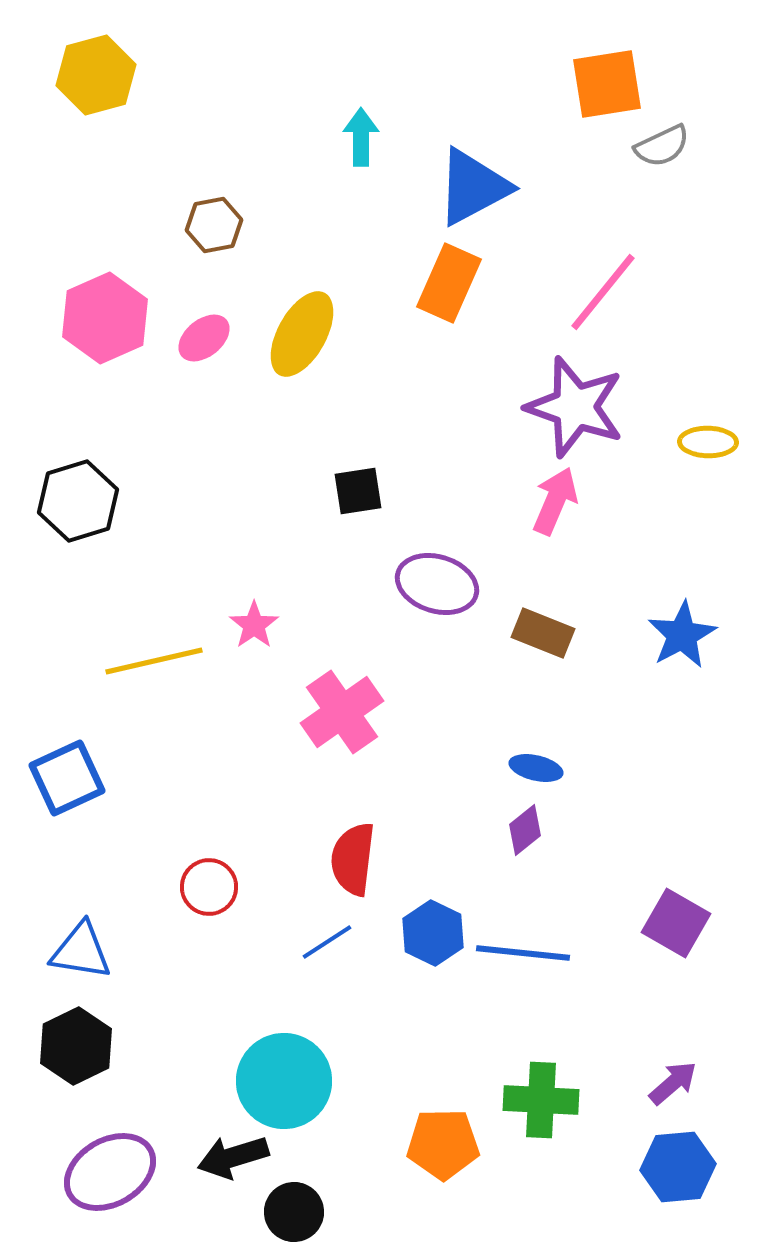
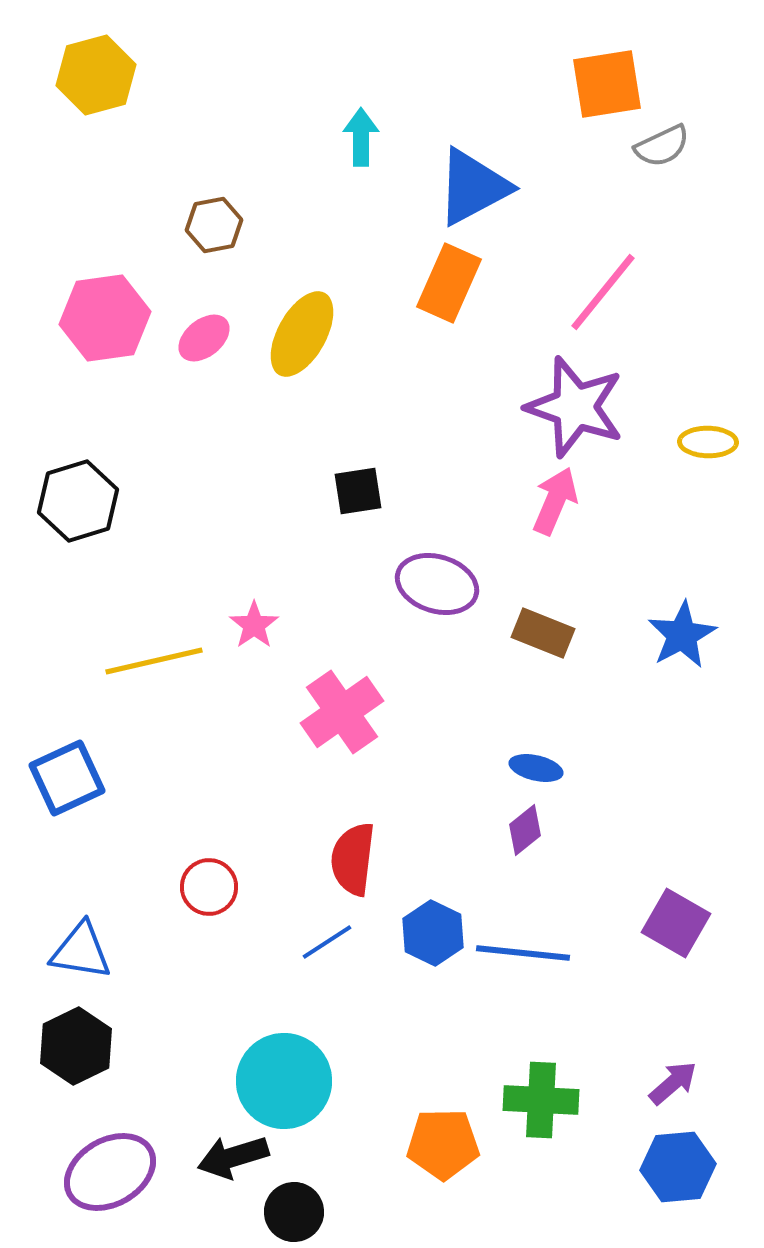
pink hexagon at (105, 318): rotated 16 degrees clockwise
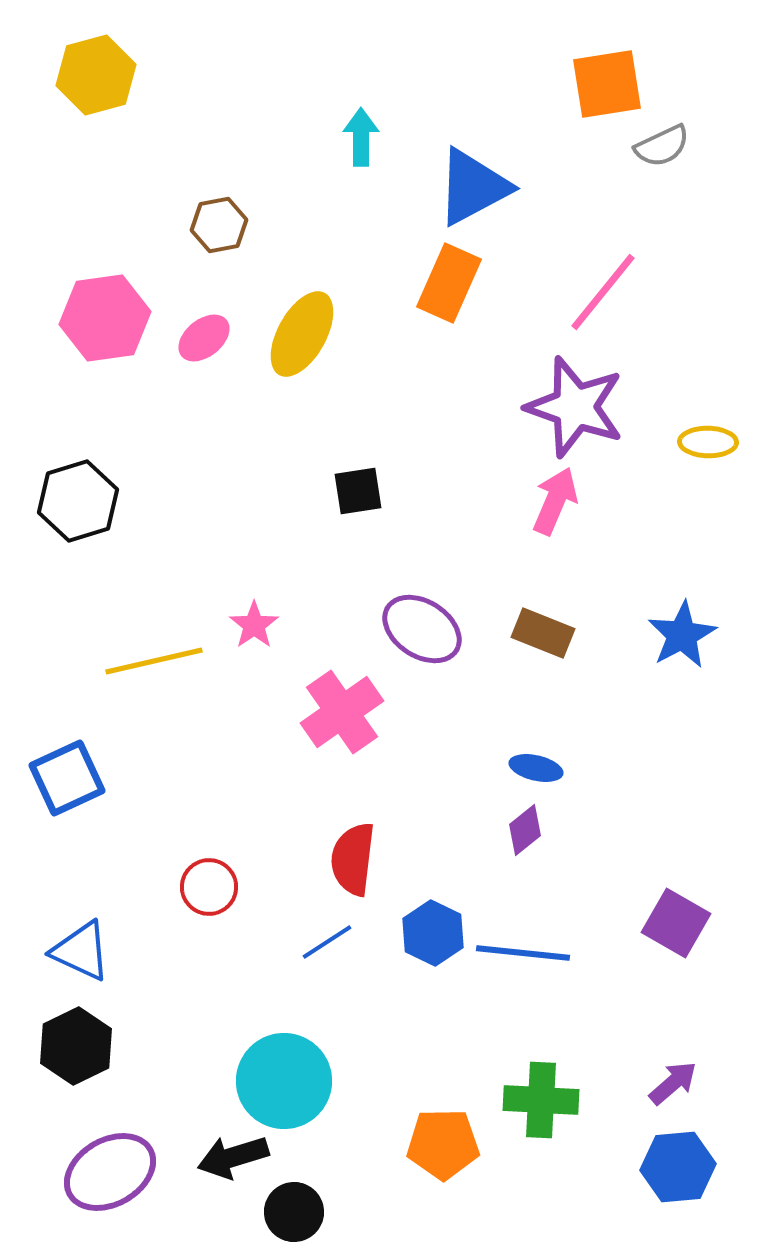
brown hexagon at (214, 225): moved 5 px right
purple ellipse at (437, 584): moved 15 px left, 45 px down; rotated 16 degrees clockwise
blue triangle at (81, 951): rotated 16 degrees clockwise
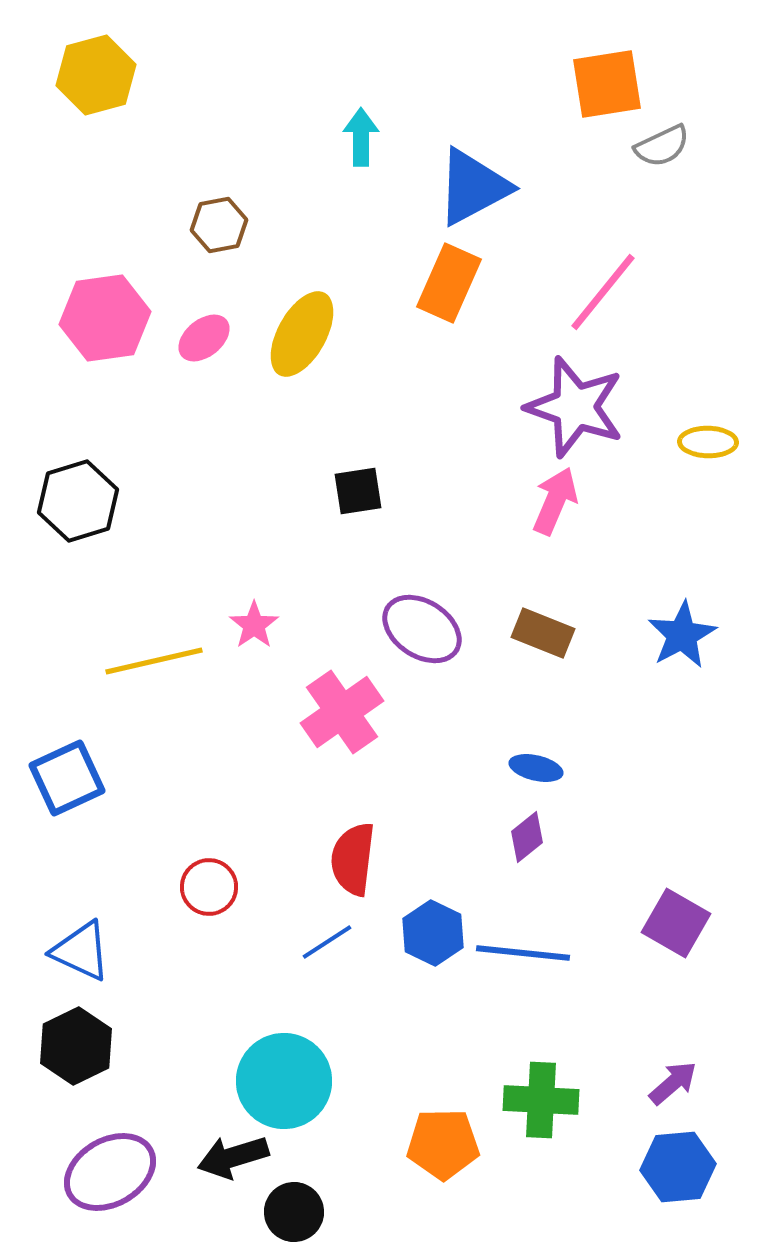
purple diamond at (525, 830): moved 2 px right, 7 px down
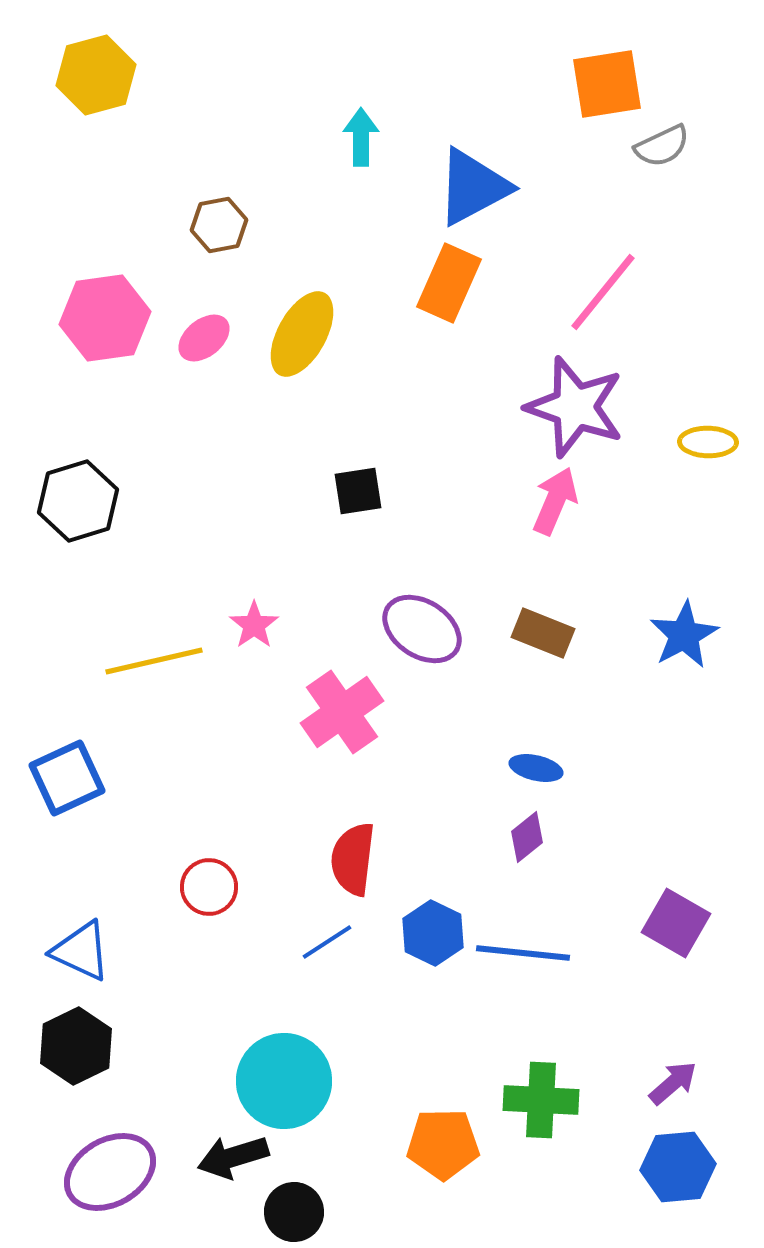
blue star at (682, 635): moved 2 px right
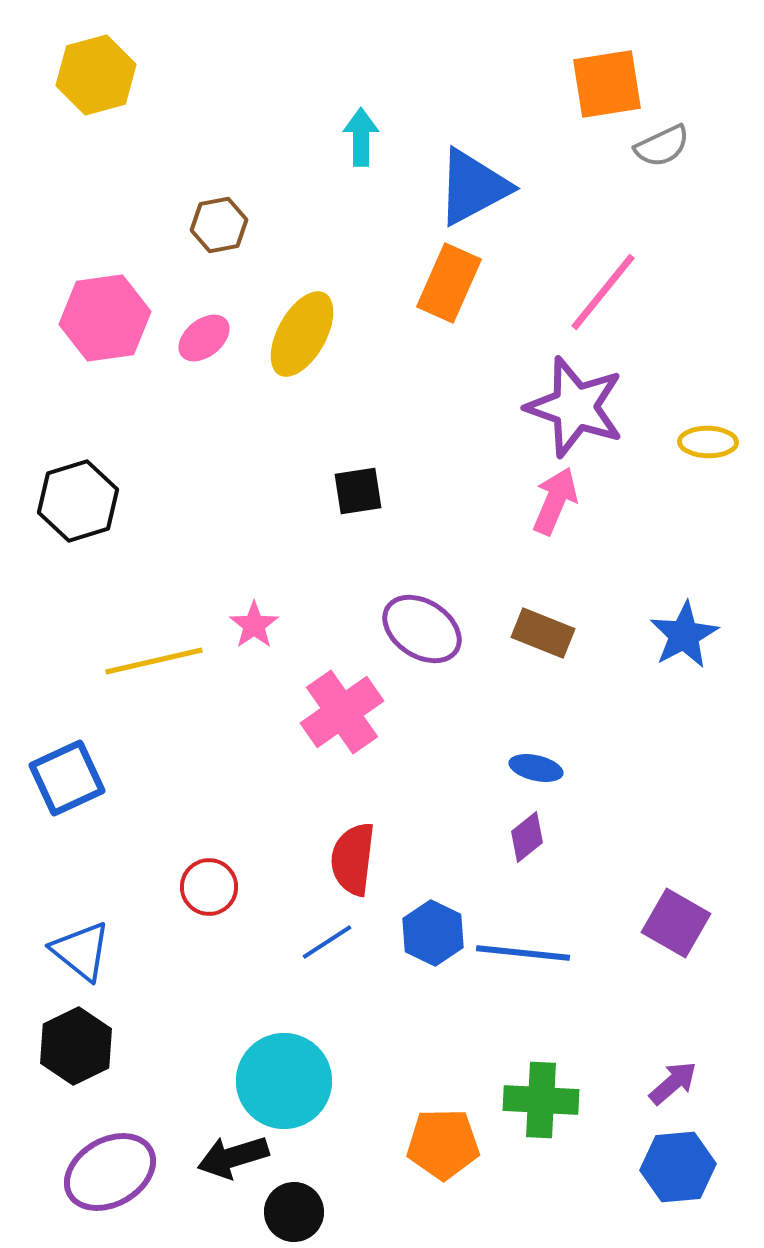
blue triangle at (81, 951): rotated 14 degrees clockwise
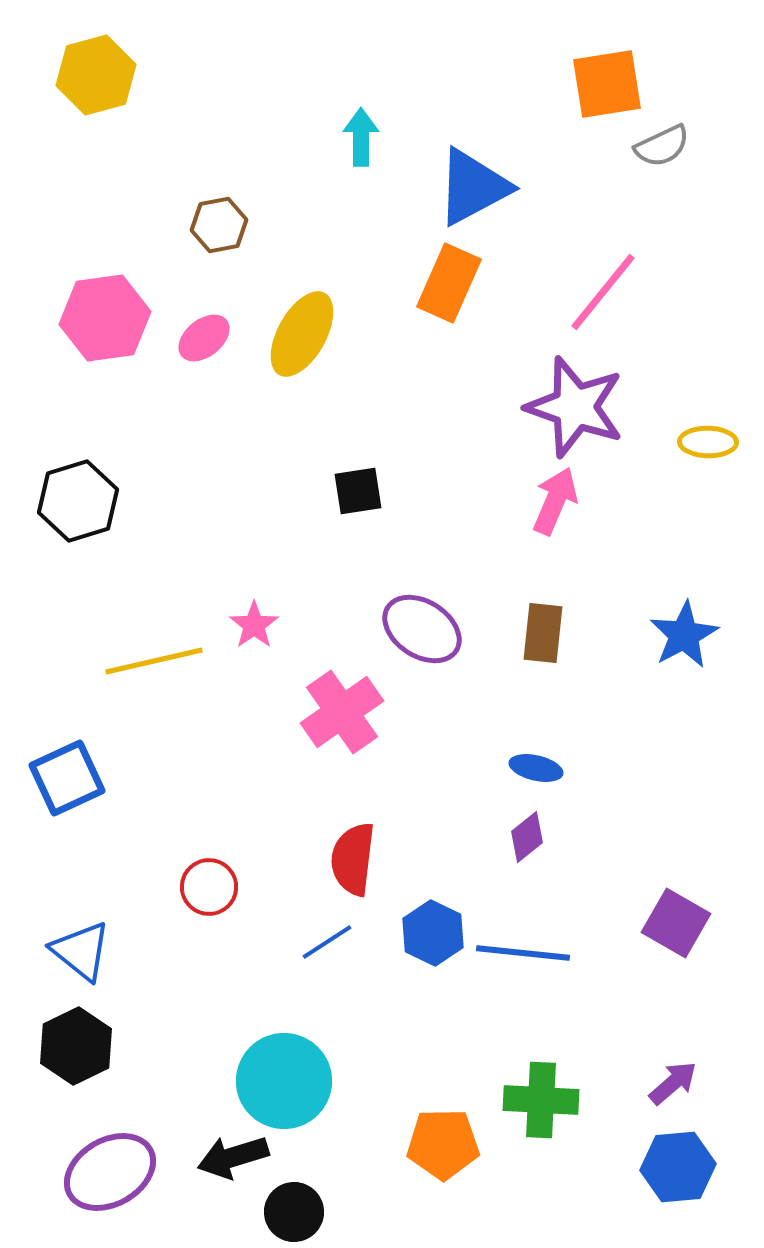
brown rectangle at (543, 633): rotated 74 degrees clockwise
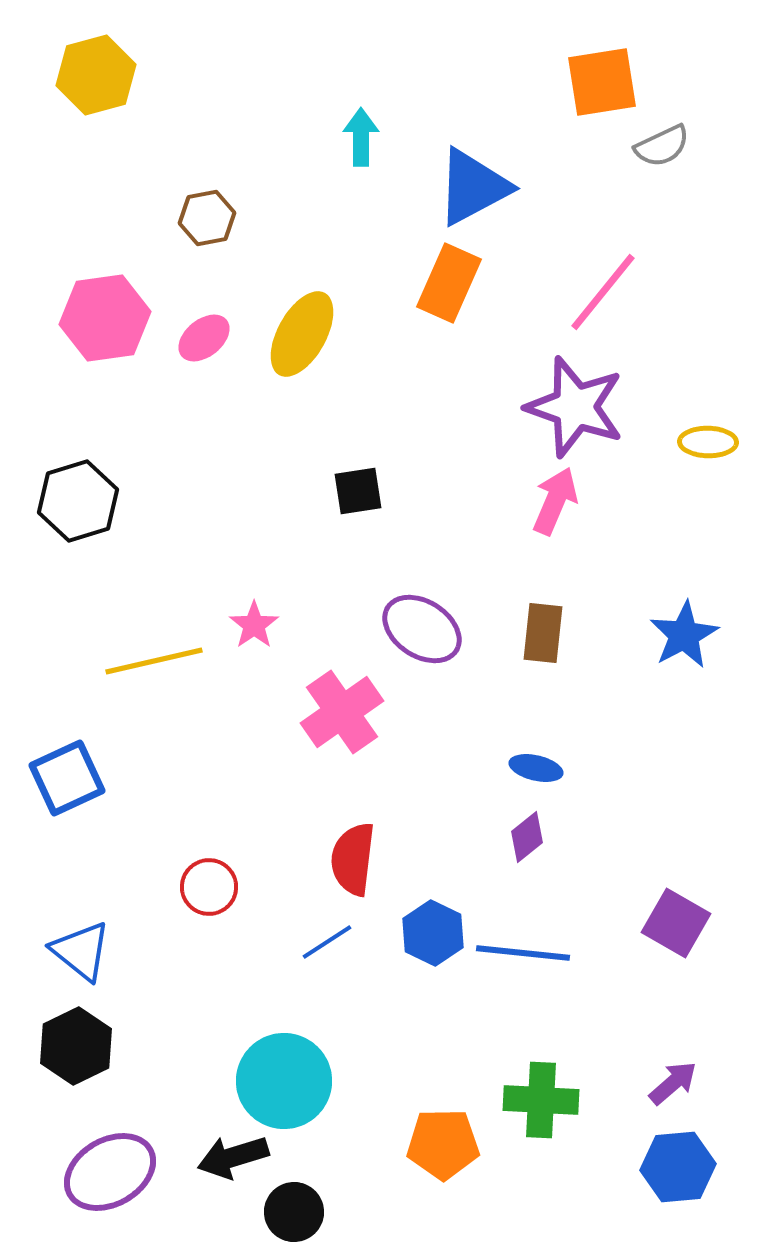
orange square at (607, 84): moved 5 px left, 2 px up
brown hexagon at (219, 225): moved 12 px left, 7 px up
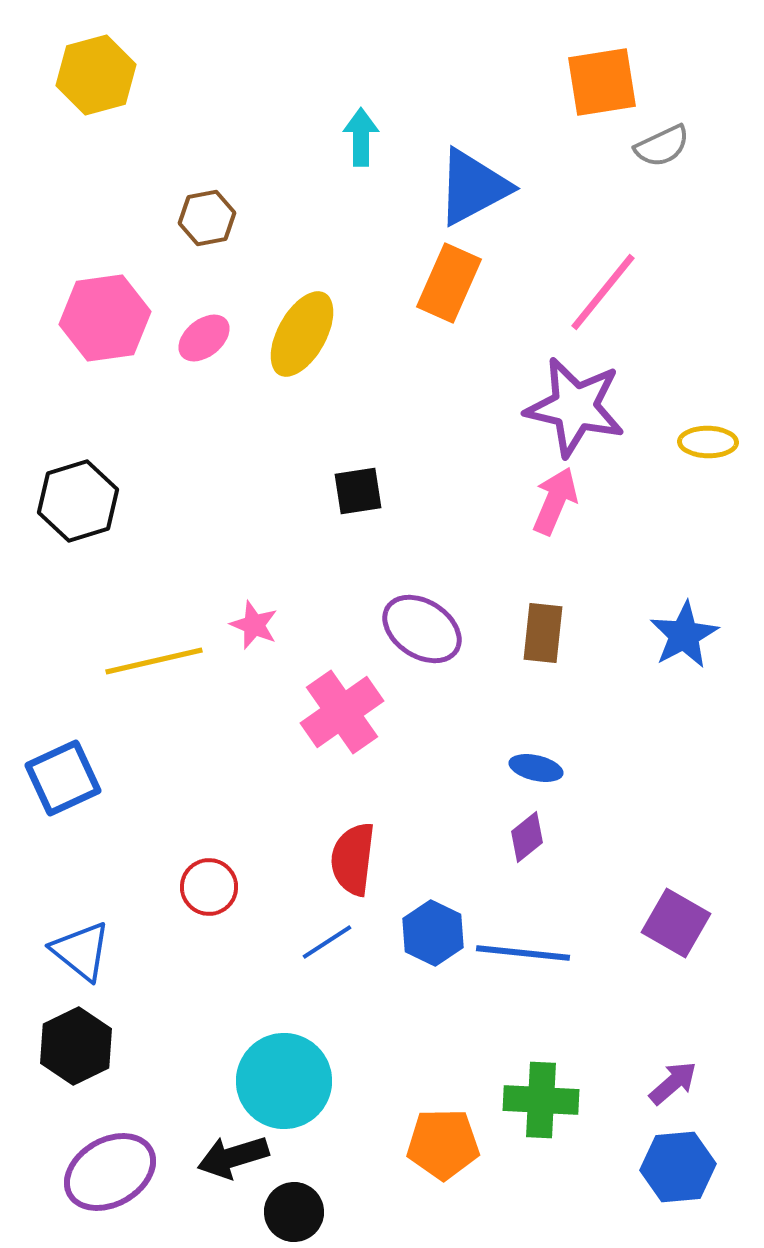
purple star at (575, 407): rotated 6 degrees counterclockwise
pink star at (254, 625): rotated 15 degrees counterclockwise
blue square at (67, 778): moved 4 px left
